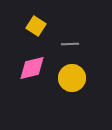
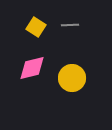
yellow square: moved 1 px down
gray line: moved 19 px up
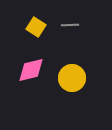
pink diamond: moved 1 px left, 2 px down
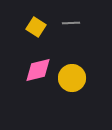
gray line: moved 1 px right, 2 px up
pink diamond: moved 7 px right
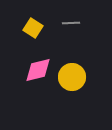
yellow square: moved 3 px left, 1 px down
yellow circle: moved 1 px up
